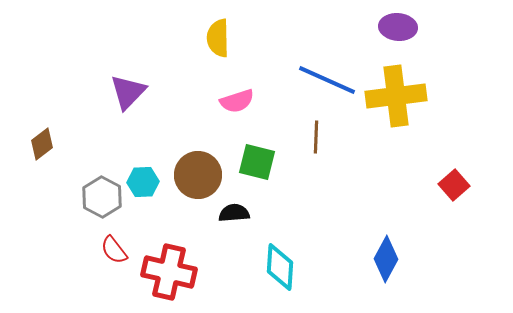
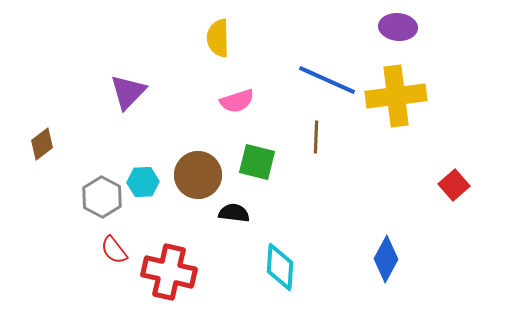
black semicircle: rotated 12 degrees clockwise
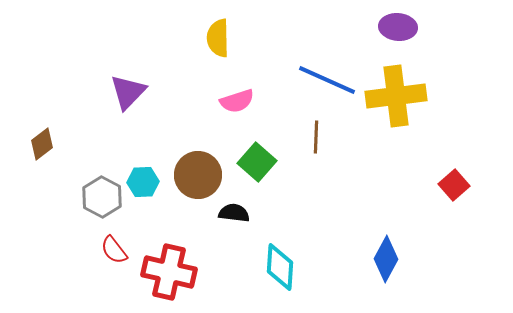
green square: rotated 27 degrees clockwise
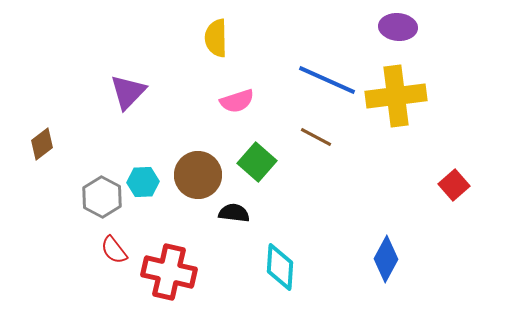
yellow semicircle: moved 2 px left
brown line: rotated 64 degrees counterclockwise
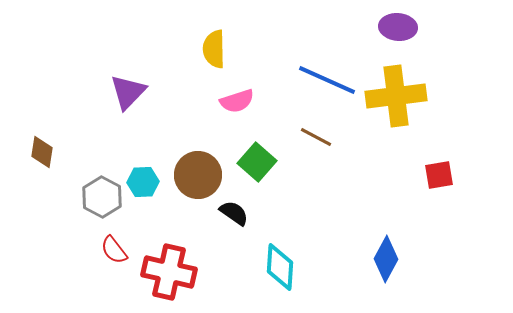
yellow semicircle: moved 2 px left, 11 px down
brown diamond: moved 8 px down; rotated 44 degrees counterclockwise
red square: moved 15 px left, 10 px up; rotated 32 degrees clockwise
black semicircle: rotated 28 degrees clockwise
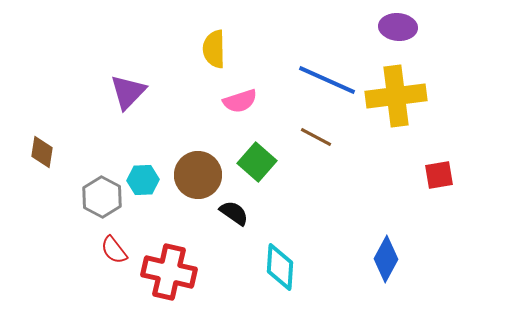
pink semicircle: moved 3 px right
cyan hexagon: moved 2 px up
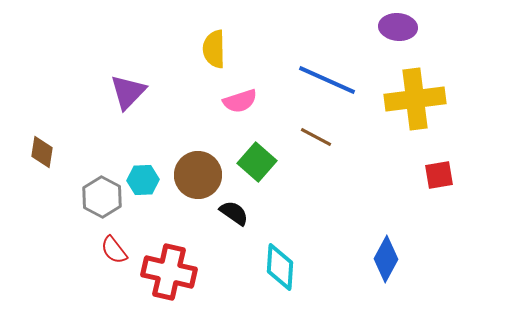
yellow cross: moved 19 px right, 3 px down
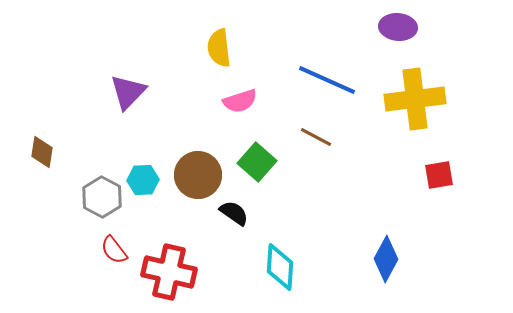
yellow semicircle: moved 5 px right, 1 px up; rotated 6 degrees counterclockwise
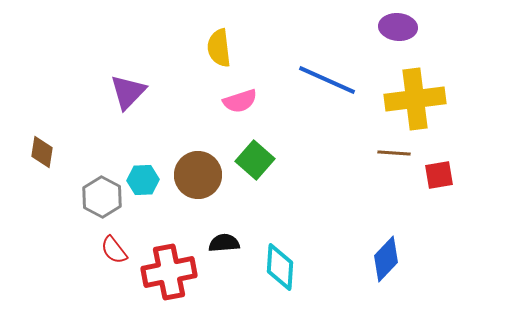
brown line: moved 78 px right, 16 px down; rotated 24 degrees counterclockwise
green square: moved 2 px left, 2 px up
black semicircle: moved 10 px left, 30 px down; rotated 40 degrees counterclockwise
blue diamond: rotated 15 degrees clockwise
red cross: rotated 24 degrees counterclockwise
